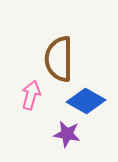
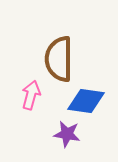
blue diamond: rotated 21 degrees counterclockwise
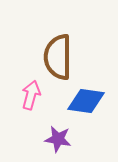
brown semicircle: moved 1 px left, 2 px up
purple star: moved 9 px left, 5 px down
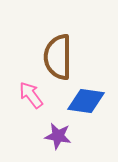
pink arrow: rotated 52 degrees counterclockwise
purple star: moved 3 px up
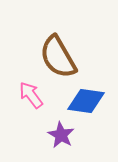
brown semicircle: rotated 30 degrees counterclockwise
purple star: moved 3 px right, 1 px up; rotated 20 degrees clockwise
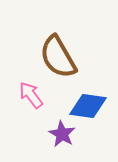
blue diamond: moved 2 px right, 5 px down
purple star: moved 1 px right, 1 px up
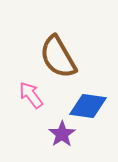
purple star: rotated 8 degrees clockwise
